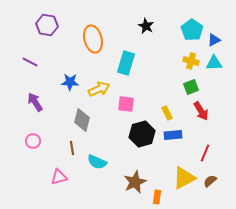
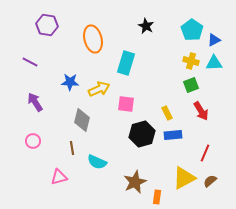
green square: moved 2 px up
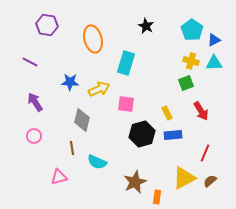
green square: moved 5 px left, 2 px up
pink circle: moved 1 px right, 5 px up
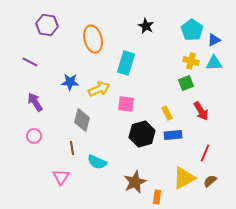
pink triangle: moved 2 px right; rotated 42 degrees counterclockwise
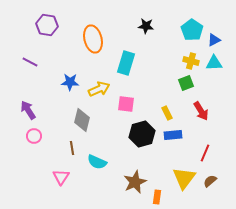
black star: rotated 21 degrees counterclockwise
purple arrow: moved 7 px left, 8 px down
yellow triangle: rotated 25 degrees counterclockwise
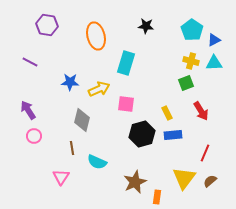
orange ellipse: moved 3 px right, 3 px up
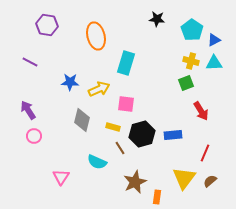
black star: moved 11 px right, 7 px up
yellow rectangle: moved 54 px left, 14 px down; rotated 48 degrees counterclockwise
brown line: moved 48 px right; rotated 24 degrees counterclockwise
